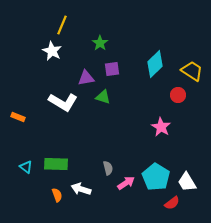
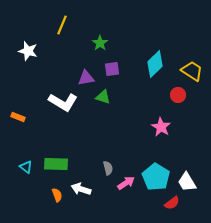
white star: moved 24 px left; rotated 12 degrees counterclockwise
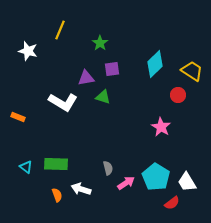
yellow line: moved 2 px left, 5 px down
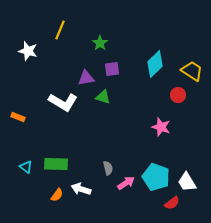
pink star: rotated 12 degrees counterclockwise
cyan pentagon: rotated 12 degrees counterclockwise
orange semicircle: rotated 56 degrees clockwise
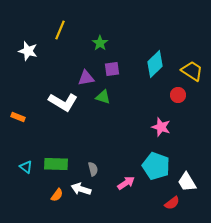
gray semicircle: moved 15 px left, 1 px down
cyan pentagon: moved 11 px up
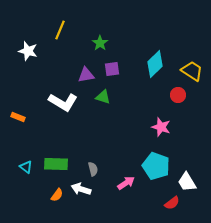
purple triangle: moved 3 px up
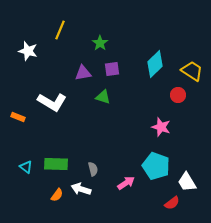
purple triangle: moved 3 px left, 2 px up
white L-shape: moved 11 px left
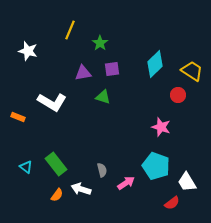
yellow line: moved 10 px right
green rectangle: rotated 50 degrees clockwise
gray semicircle: moved 9 px right, 1 px down
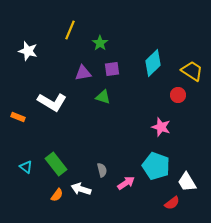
cyan diamond: moved 2 px left, 1 px up
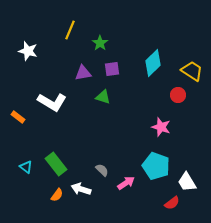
orange rectangle: rotated 16 degrees clockwise
gray semicircle: rotated 32 degrees counterclockwise
